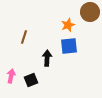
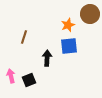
brown circle: moved 2 px down
pink arrow: rotated 24 degrees counterclockwise
black square: moved 2 px left
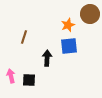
black square: rotated 24 degrees clockwise
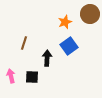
orange star: moved 3 px left, 3 px up
brown line: moved 6 px down
blue square: rotated 30 degrees counterclockwise
black square: moved 3 px right, 3 px up
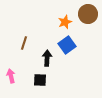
brown circle: moved 2 px left
blue square: moved 2 px left, 1 px up
black square: moved 8 px right, 3 px down
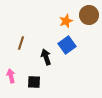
brown circle: moved 1 px right, 1 px down
orange star: moved 1 px right, 1 px up
brown line: moved 3 px left
black arrow: moved 1 px left, 1 px up; rotated 21 degrees counterclockwise
black square: moved 6 px left, 2 px down
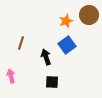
black square: moved 18 px right
